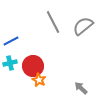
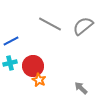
gray line: moved 3 px left, 2 px down; rotated 35 degrees counterclockwise
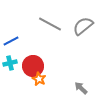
orange star: moved 1 px up
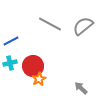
orange star: rotated 16 degrees clockwise
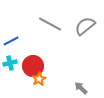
gray semicircle: moved 2 px right
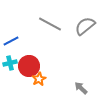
red circle: moved 4 px left
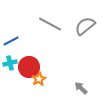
red circle: moved 1 px down
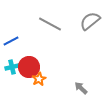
gray semicircle: moved 5 px right, 5 px up
cyan cross: moved 2 px right, 4 px down
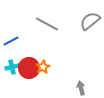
gray line: moved 3 px left
red circle: moved 1 px down
orange star: moved 4 px right, 12 px up
gray arrow: rotated 32 degrees clockwise
